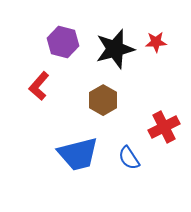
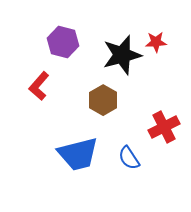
black star: moved 7 px right, 6 px down
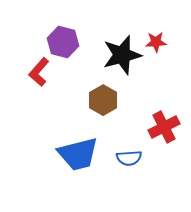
red L-shape: moved 14 px up
blue semicircle: rotated 60 degrees counterclockwise
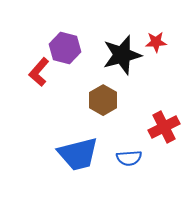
purple hexagon: moved 2 px right, 6 px down
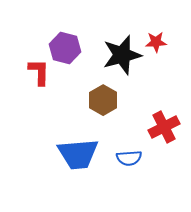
red L-shape: rotated 140 degrees clockwise
blue trapezoid: rotated 9 degrees clockwise
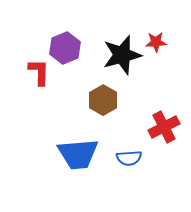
purple hexagon: rotated 24 degrees clockwise
